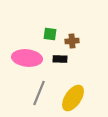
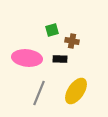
green square: moved 2 px right, 4 px up; rotated 24 degrees counterclockwise
brown cross: rotated 16 degrees clockwise
yellow ellipse: moved 3 px right, 7 px up
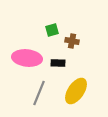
black rectangle: moved 2 px left, 4 px down
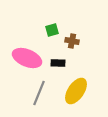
pink ellipse: rotated 16 degrees clockwise
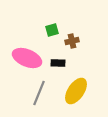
brown cross: rotated 24 degrees counterclockwise
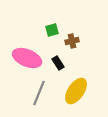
black rectangle: rotated 56 degrees clockwise
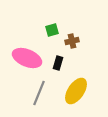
black rectangle: rotated 48 degrees clockwise
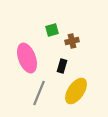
pink ellipse: rotated 48 degrees clockwise
black rectangle: moved 4 px right, 3 px down
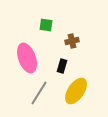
green square: moved 6 px left, 5 px up; rotated 24 degrees clockwise
gray line: rotated 10 degrees clockwise
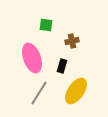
pink ellipse: moved 5 px right
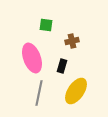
gray line: rotated 20 degrees counterclockwise
